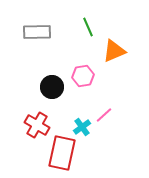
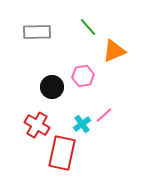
green line: rotated 18 degrees counterclockwise
cyan cross: moved 3 px up
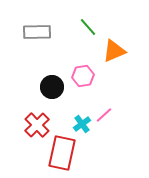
red cross: rotated 15 degrees clockwise
